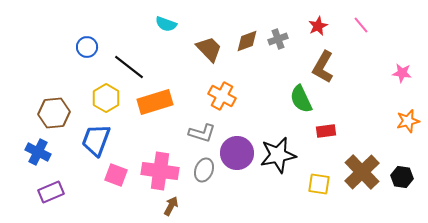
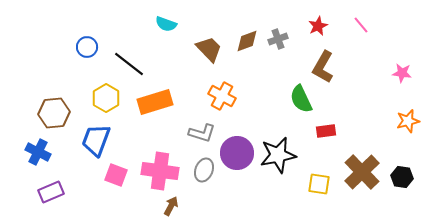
black line: moved 3 px up
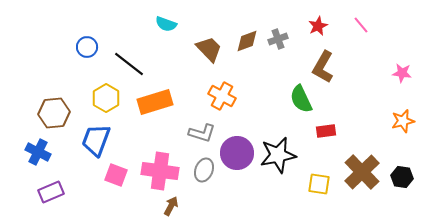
orange star: moved 5 px left
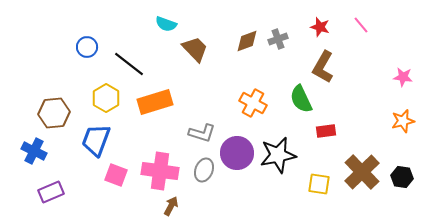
red star: moved 2 px right, 1 px down; rotated 30 degrees counterclockwise
brown trapezoid: moved 14 px left
pink star: moved 1 px right, 4 px down
orange cross: moved 31 px right, 7 px down
blue cross: moved 4 px left, 1 px up
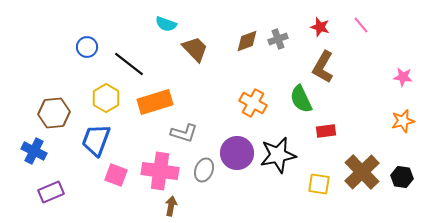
gray L-shape: moved 18 px left
brown arrow: rotated 18 degrees counterclockwise
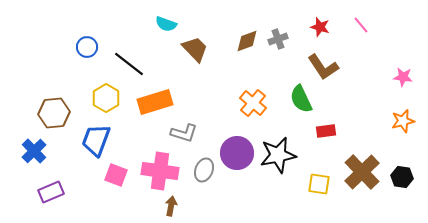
brown L-shape: rotated 64 degrees counterclockwise
orange cross: rotated 12 degrees clockwise
blue cross: rotated 20 degrees clockwise
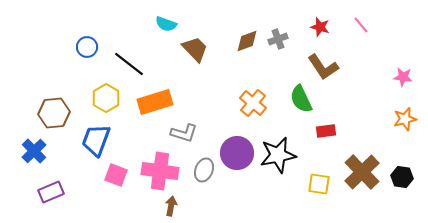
orange star: moved 2 px right, 2 px up
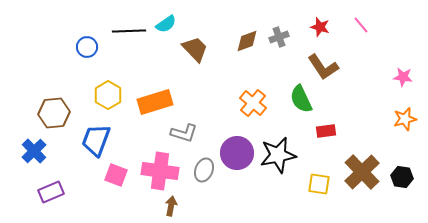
cyan semicircle: rotated 55 degrees counterclockwise
gray cross: moved 1 px right, 2 px up
black line: moved 33 px up; rotated 40 degrees counterclockwise
yellow hexagon: moved 2 px right, 3 px up
